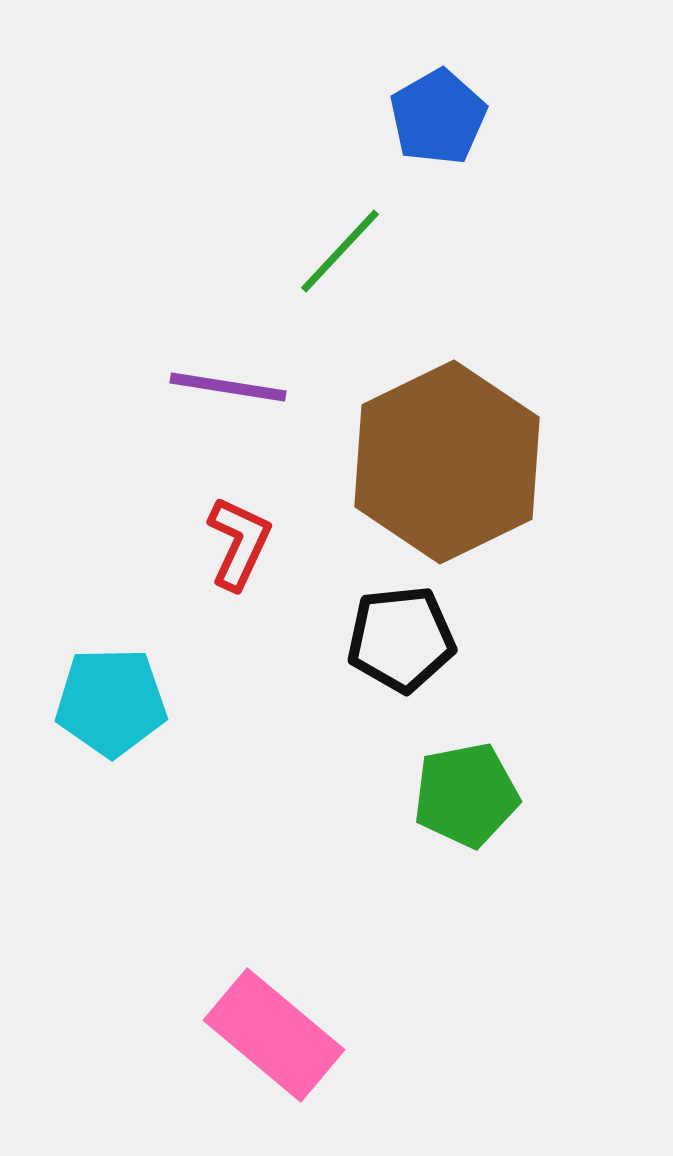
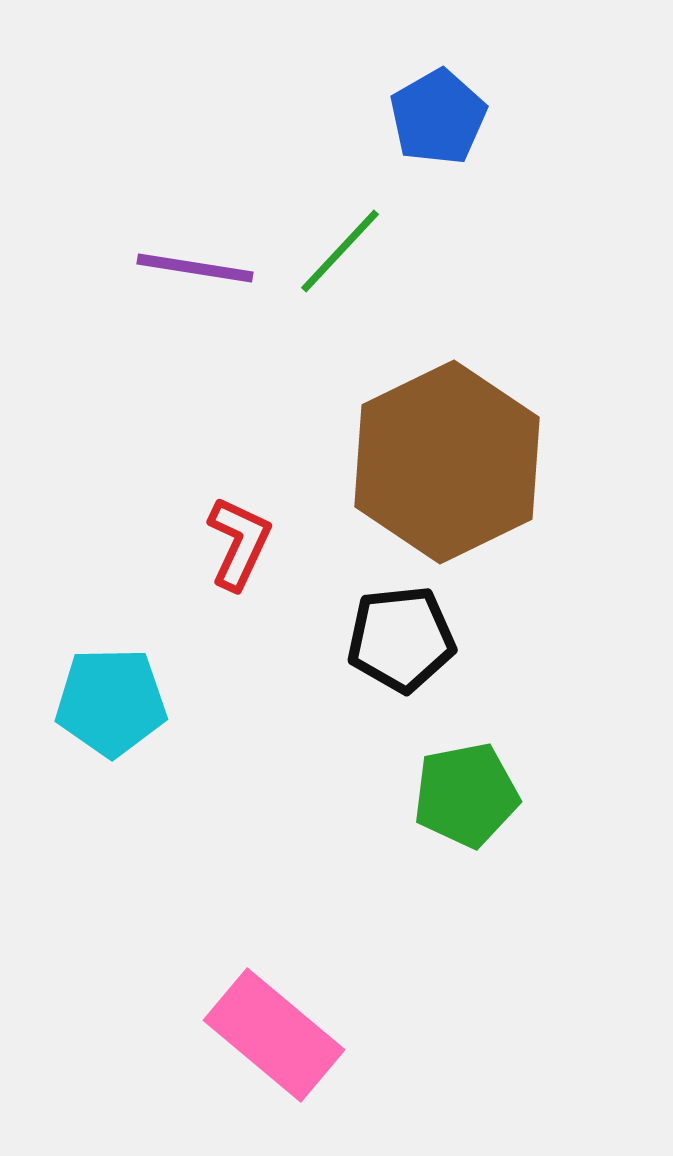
purple line: moved 33 px left, 119 px up
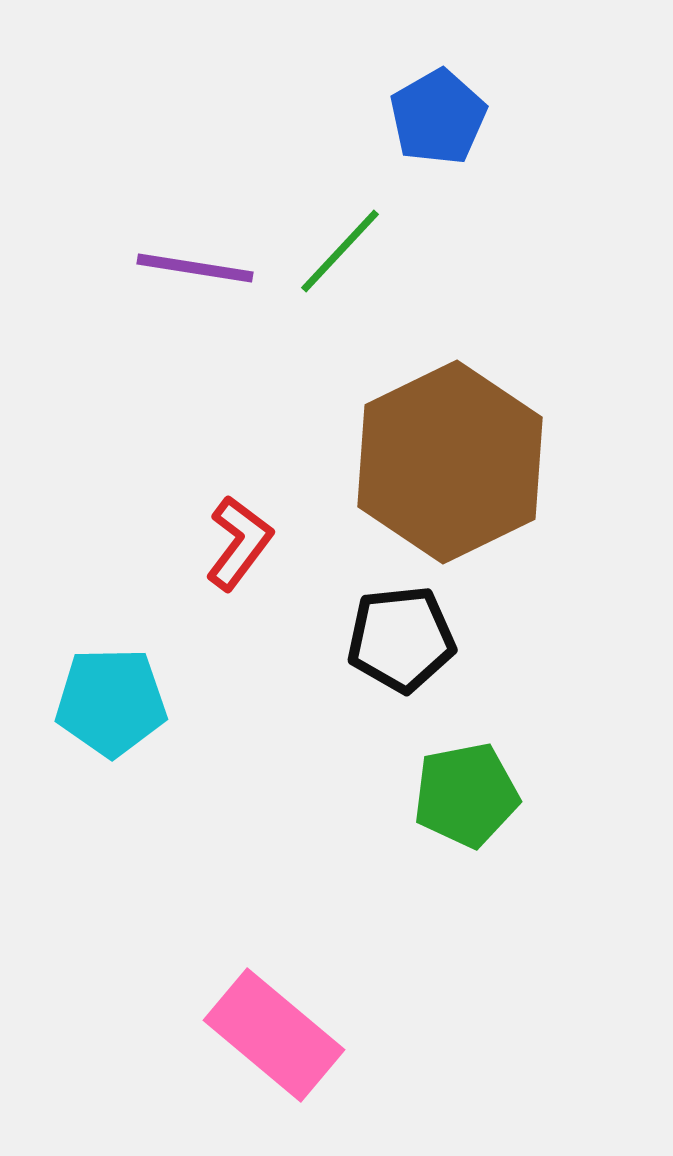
brown hexagon: moved 3 px right
red L-shape: rotated 12 degrees clockwise
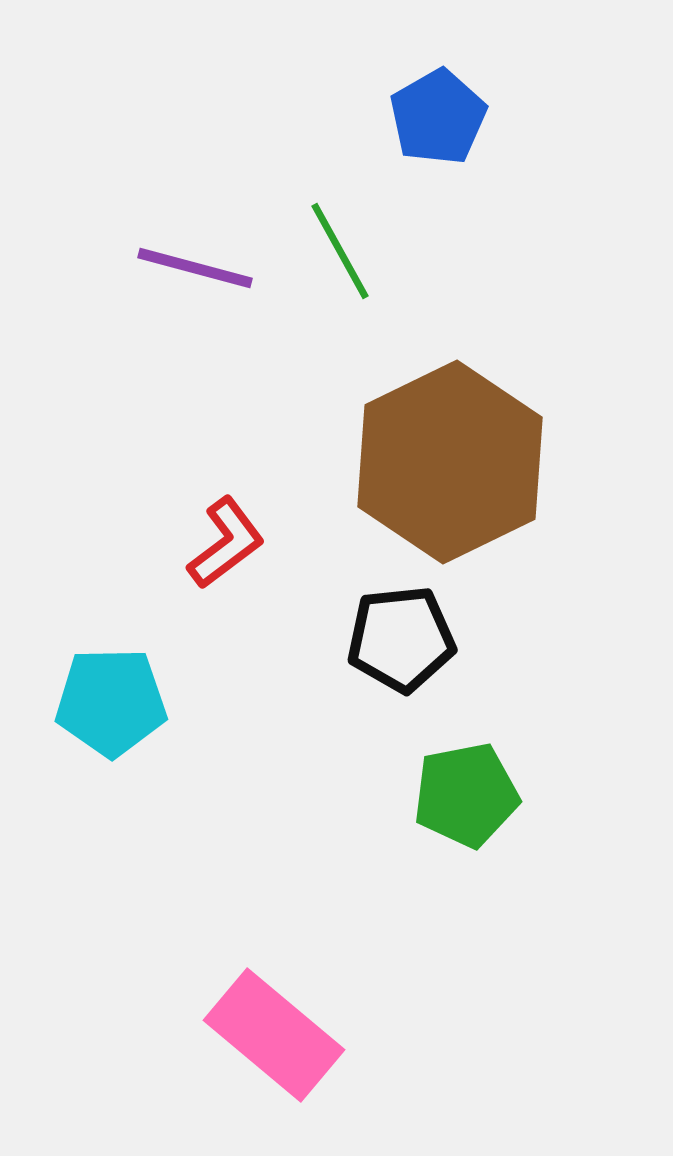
green line: rotated 72 degrees counterclockwise
purple line: rotated 6 degrees clockwise
red L-shape: moved 13 px left; rotated 16 degrees clockwise
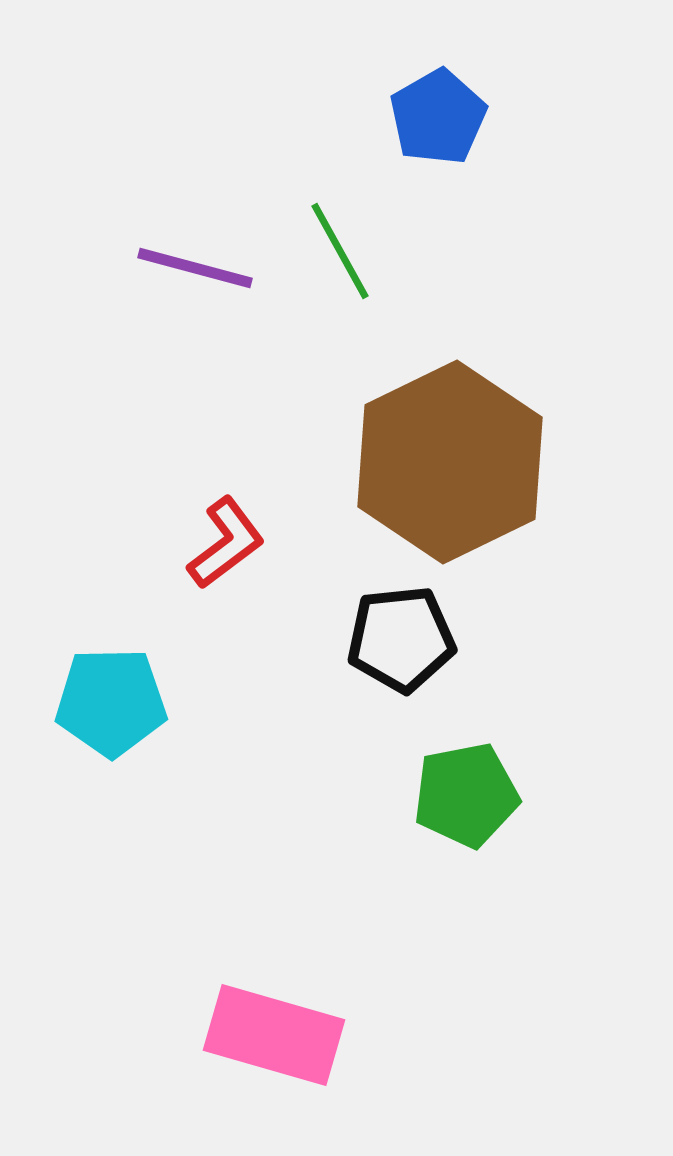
pink rectangle: rotated 24 degrees counterclockwise
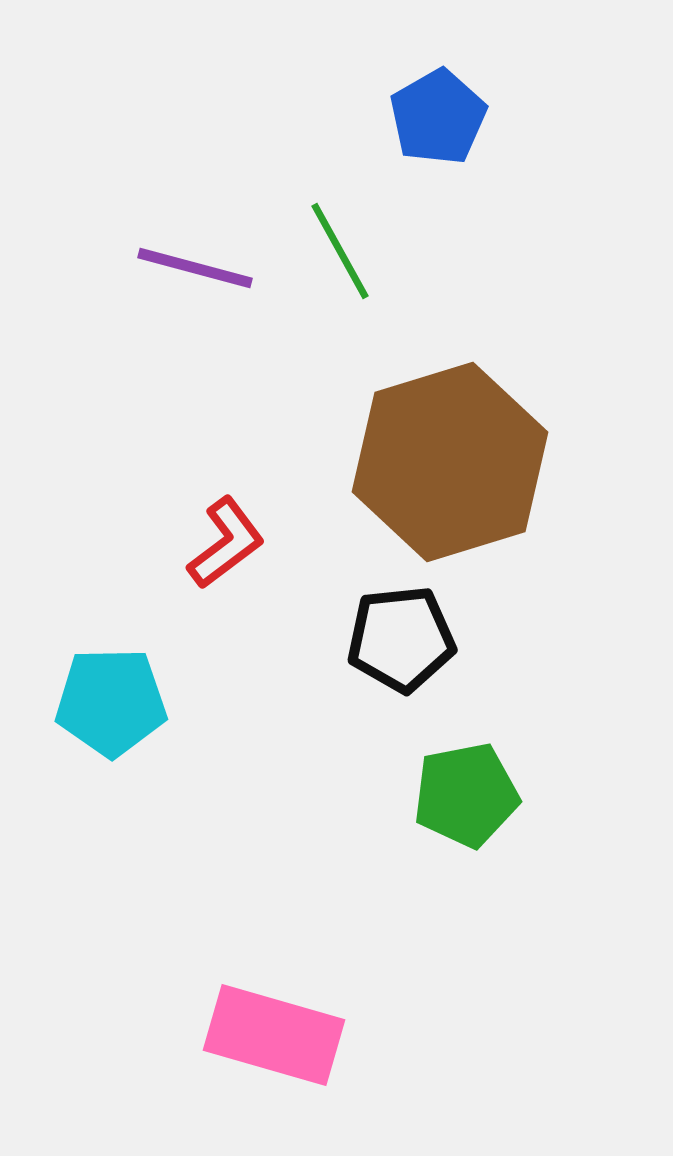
brown hexagon: rotated 9 degrees clockwise
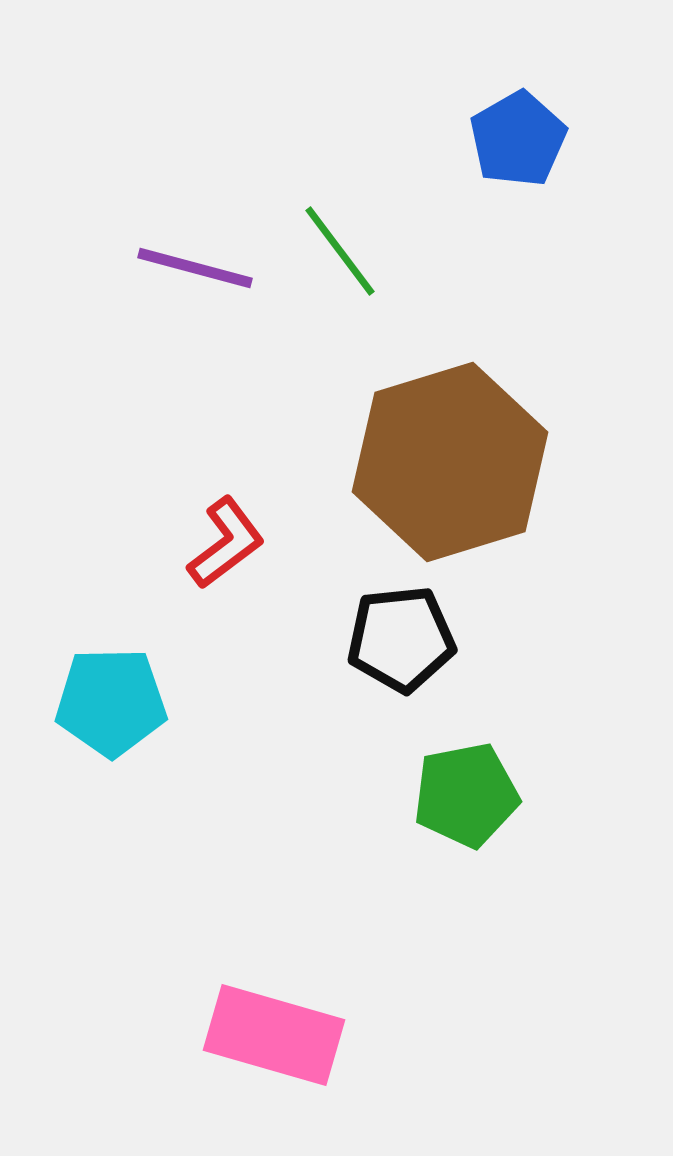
blue pentagon: moved 80 px right, 22 px down
green line: rotated 8 degrees counterclockwise
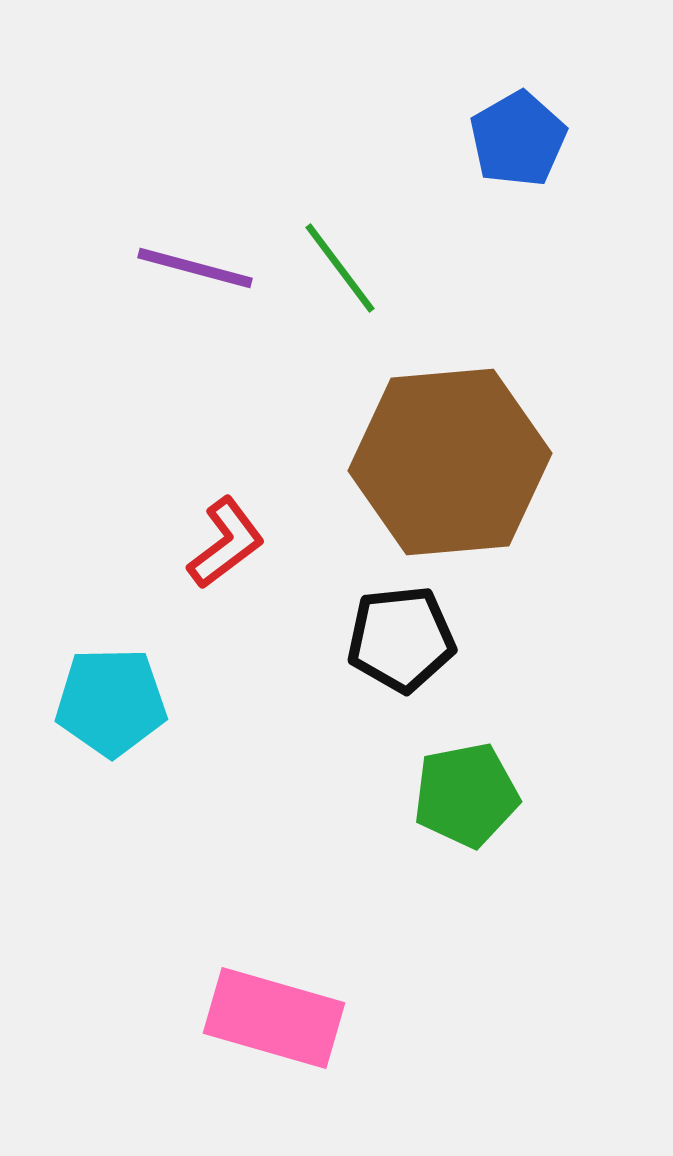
green line: moved 17 px down
brown hexagon: rotated 12 degrees clockwise
pink rectangle: moved 17 px up
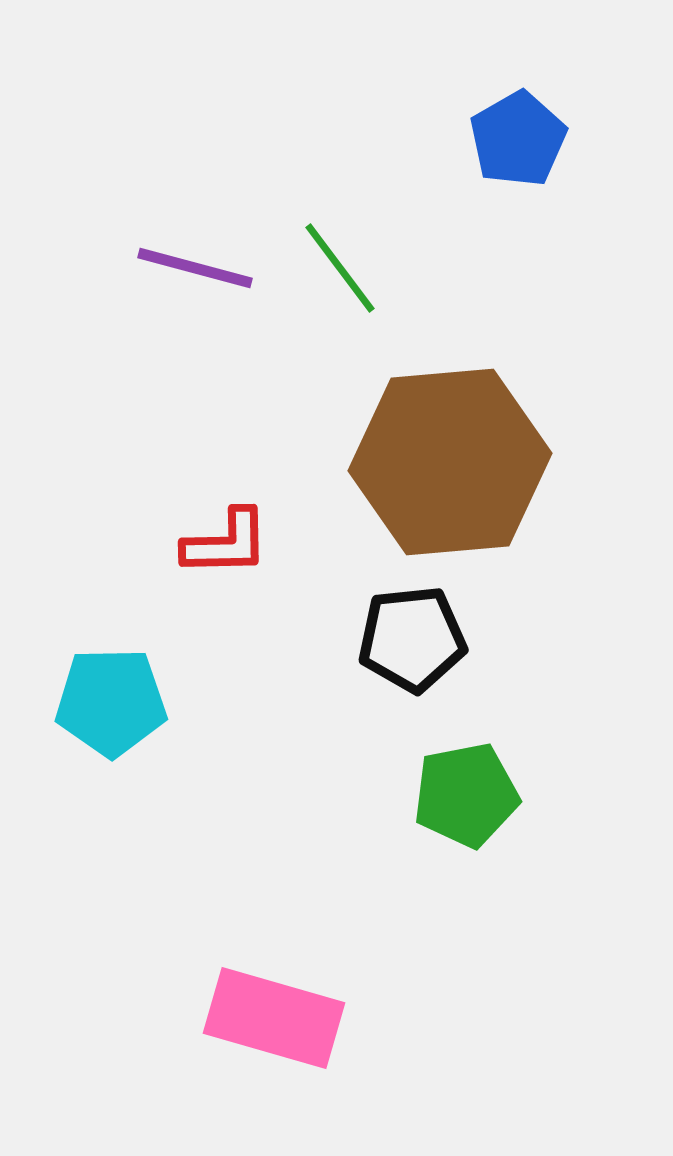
red L-shape: rotated 36 degrees clockwise
black pentagon: moved 11 px right
